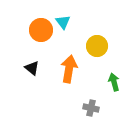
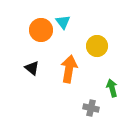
green arrow: moved 2 px left, 6 px down
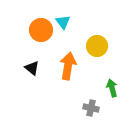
orange arrow: moved 1 px left, 3 px up
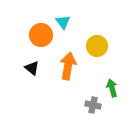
orange circle: moved 5 px down
gray cross: moved 2 px right, 3 px up
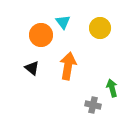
yellow circle: moved 3 px right, 18 px up
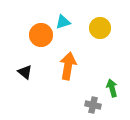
cyan triangle: rotated 49 degrees clockwise
black triangle: moved 7 px left, 4 px down
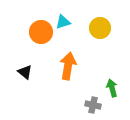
orange circle: moved 3 px up
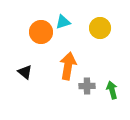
green arrow: moved 2 px down
gray cross: moved 6 px left, 19 px up; rotated 14 degrees counterclockwise
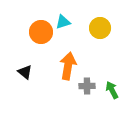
green arrow: rotated 12 degrees counterclockwise
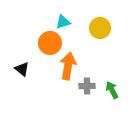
orange circle: moved 9 px right, 11 px down
black triangle: moved 3 px left, 3 px up
